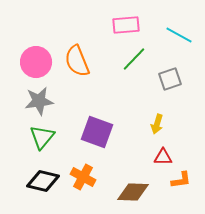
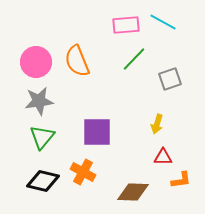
cyan line: moved 16 px left, 13 px up
purple square: rotated 20 degrees counterclockwise
orange cross: moved 5 px up
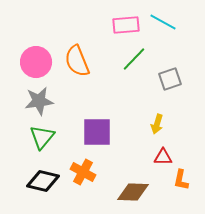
orange L-shape: rotated 110 degrees clockwise
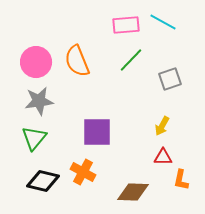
green line: moved 3 px left, 1 px down
yellow arrow: moved 5 px right, 2 px down; rotated 12 degrees clockwise
green triangle: moved 8 px left, 1 px down
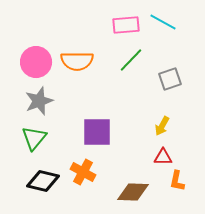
orange semicircle: rotated 68 degrees counterclockwise
gray star: rotated 12 degrees counterclockwise
orange L-shape: moved 4 px left, 1 px down
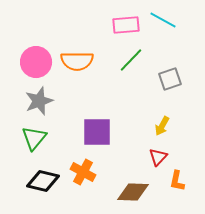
cyan line: moved 2 px up
red triangle: moved 5 px left; rotated 48 degrees counterclockwise
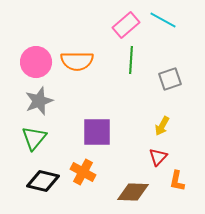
pink rectangle: rotated 36 degrees counterclockwise
green line: rotated 40 degrees counterclockwise
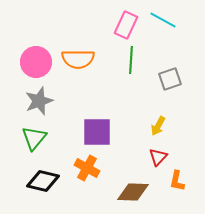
pink rectangle: rotated 24 degrees counterclockwise
orange semicircle: moved 1 px right, 2 px up
yellow arrow: moved 4 px left
orange cross: moved 4 px right, 4 px up
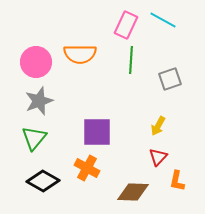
orange semicircle: moved 2 px right, 5 px up
black diamond: rotated 16 degrees clockwise
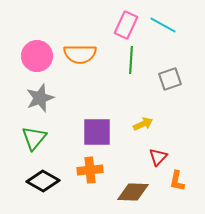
cyan line: moved 5 px down
pink circle: moved 1 px right, 6 px up
gray star: moved 1 px right, 3 px up
yellow arrow: moved 15 px left, 2 px up; rotated 144 degrees counterclockwise
orange cross: moved 3 px right, 2 px down; rotated 35 degrees counterclockwise
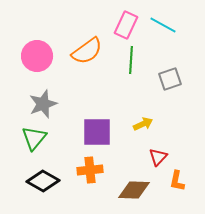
orange semicircle: moved 7 px right, 3 px up; rotated 36 degrees counterclockwise
gray star: moved 3 px right, 6 px down
brown diamond: moved 1 px right, 2 px up
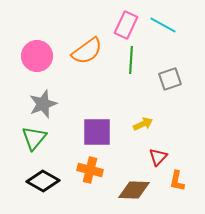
orange cross: rotated 20 degrees clockwise
